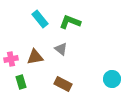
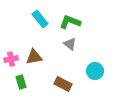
gray triangle: moved 9 px right, 5 px up
brown triangle: moved 1 px left
cyan circle: moved 17 px left, 8 px up
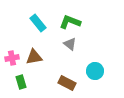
cyan rectangle: moved 2 px left, 4 px down
pink cross: moved 1 px right, 1 px up
brown rectangle: moved 4 px right, 1 px up
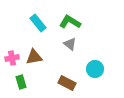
green L-shape: rotated 10 degrees clockwise
cyan circle: moved 2 px up
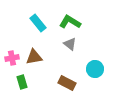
green rectangle: moved 1 px right
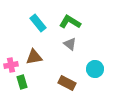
pink cross: moved 1 px left, 7 px down
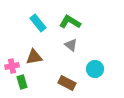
gray triangle: moved 1 px right, 1 px down
pink cross: moved 1 px right, 1 px down
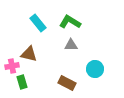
gray triangle: rotated 40 degrees counterclockwise
brown triangle: moved 5 px left, 3 px up; rotated 24 degrees clockwise
